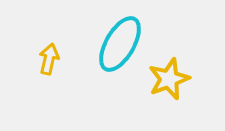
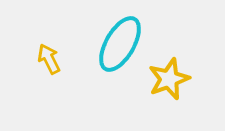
yellow arrow: rotated 40 degrees counterclockwise
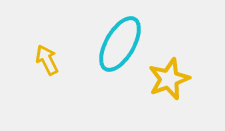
yellow arrow: moved 2 px left, 1 px down
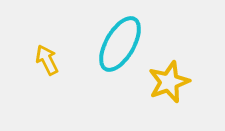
yellow star: moved 3 px down
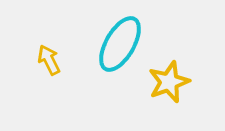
yellow arrow: moved 2 px right
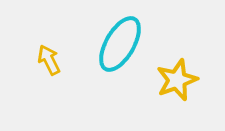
yellow star: moved 8 px right, 2 px up
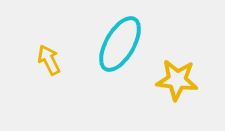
yellow star: rotated 27 degrees clockwise
